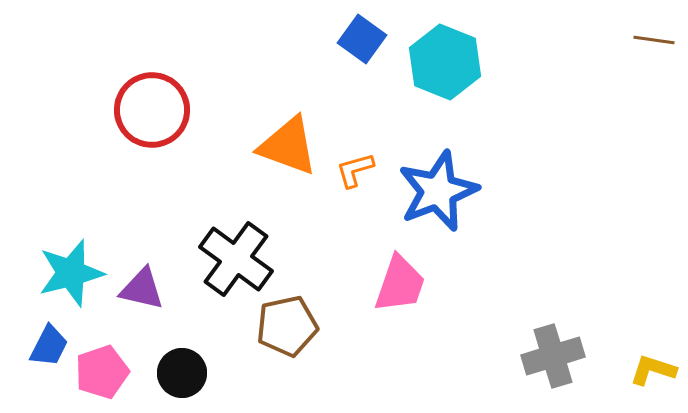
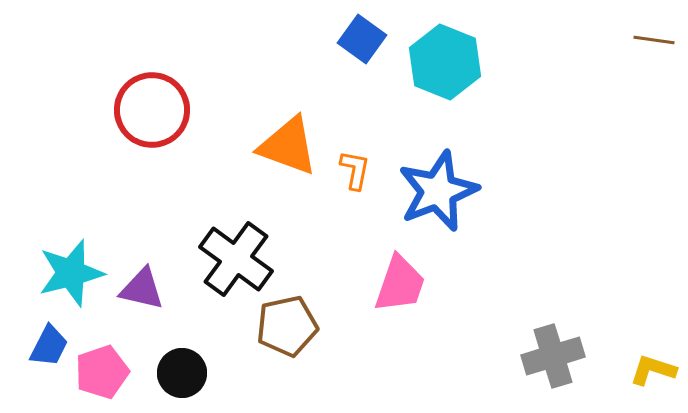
orange L-shape: rotated 117 degrees clockwise
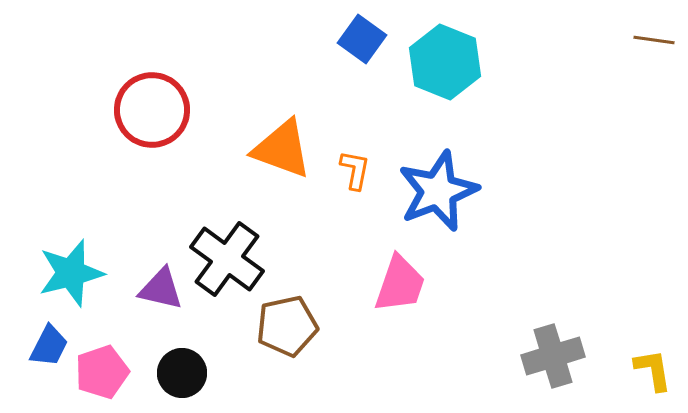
orange triangle: moved 6 px left, 3 px down
black cross: moved 9 px left
purple triangle: moved 19 px right
yellow L-shape: rotated 63 degrees clockwise
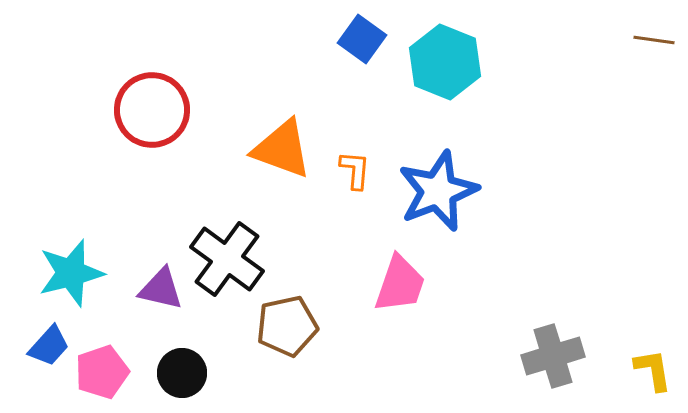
orange L-shape: rotated 6 degrees counterclockwise
blue trapezoid: rotated 15 degrees clockwise
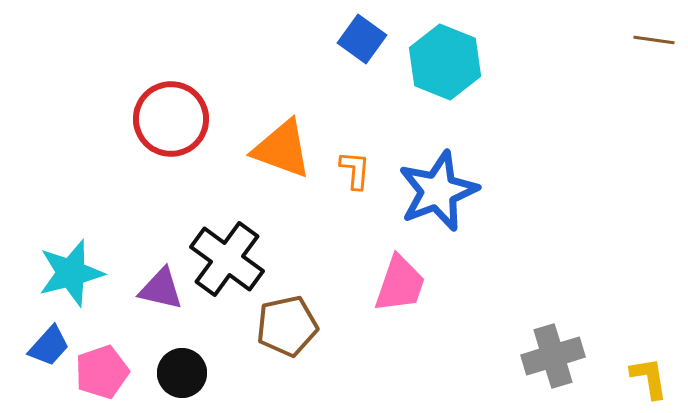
red circle: moved 19 px right, 9 px down
yellow L-shape: moved 4 px left, 8 px down
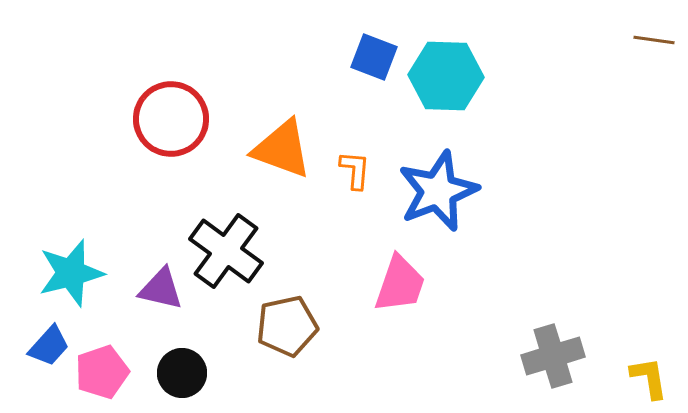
blue square: moved 12 px right, 18 px down; rotated 15 degrees counterclockwise
cyan hexagon: moved 1 px right, 14 px down; rotated 20 degrees counterclockwise
black cross: moved 1 px left, 8 px up
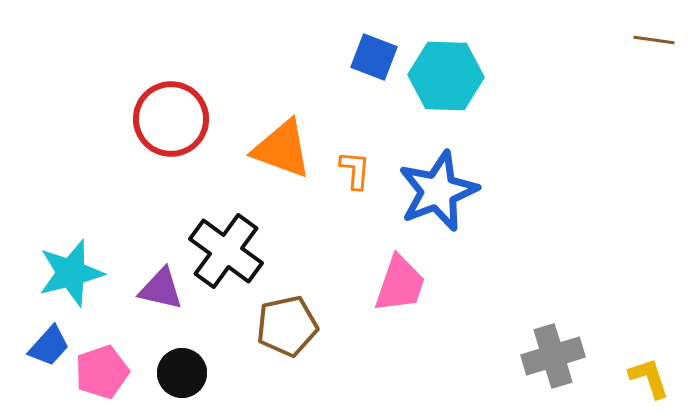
yellow L-shape: rotated 9 degrees counterclockwise
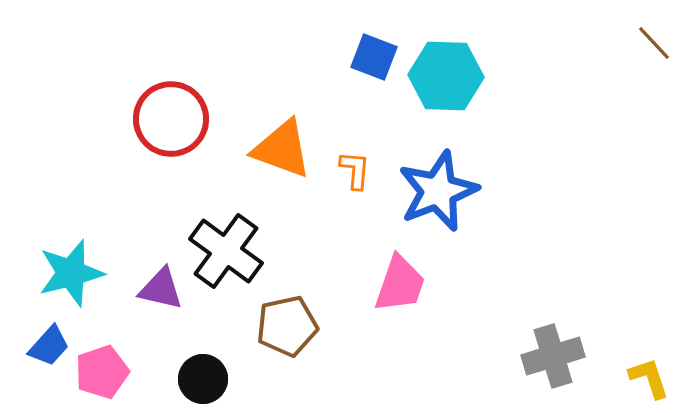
brown line: moved 3 px down; rotated 39 degrees clockwise
black circle: moved 21 px right, 6 px down
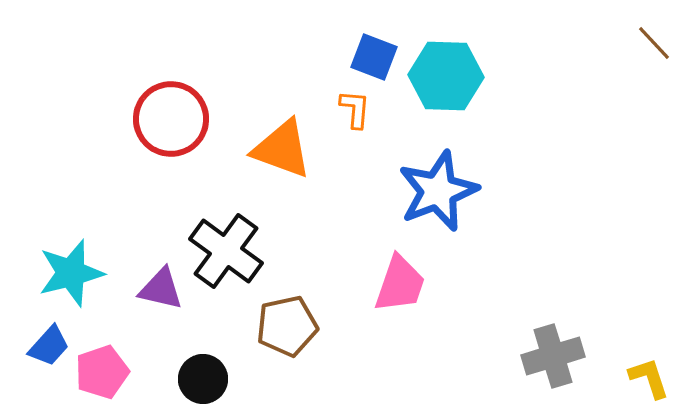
orange L-shape: moved 61 px up
